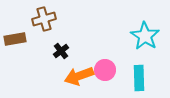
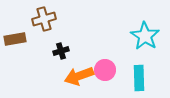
black cross: rotated 21 degrees clockwise
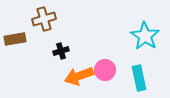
cyan rectangle: rotated 10 degrees counterclockwise
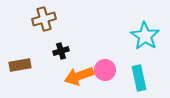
brown rectangle: moved 5 px right, 26 px down
